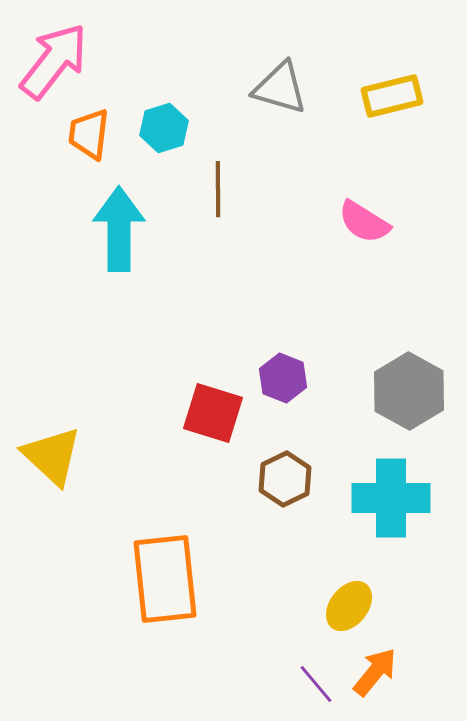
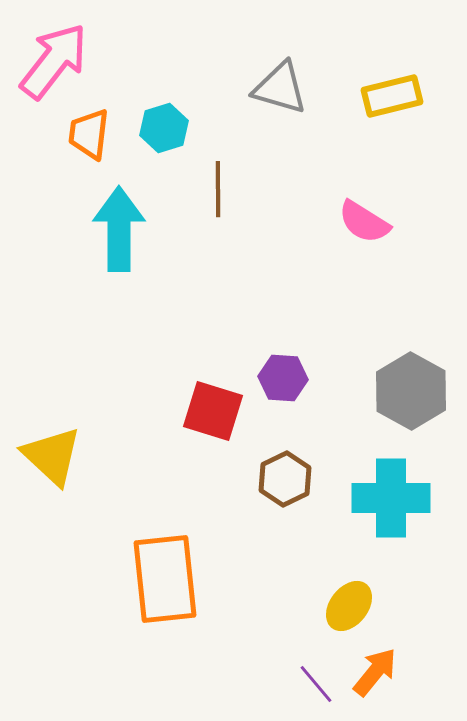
purple hexagon: rotated 18 degrees counterclockwise
gray hexagon: moved 2 px right
red square: moved 2 px up
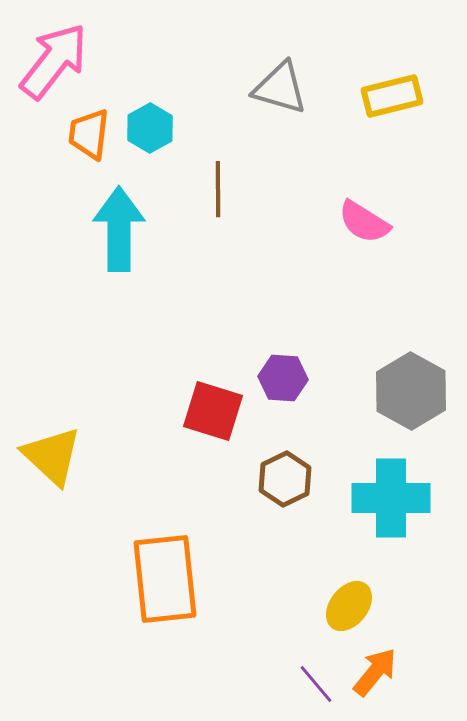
cyan hexagon: moved 14 px left; rotated 12 degrees counterclockwise
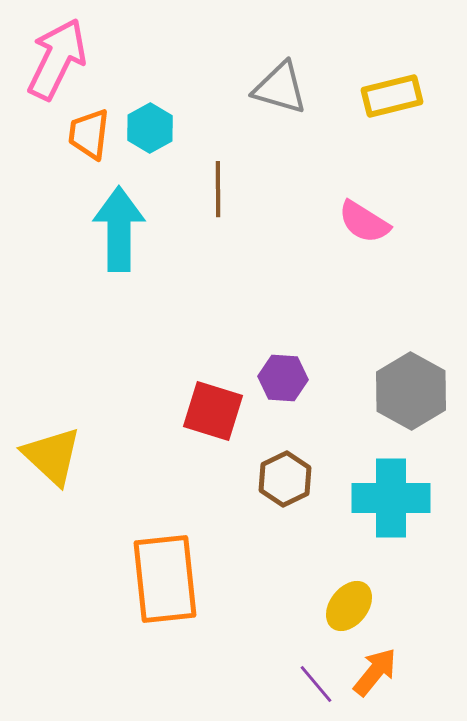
pink arrow: moved 3 px right, 2 px up; rotated 12 degrees counterclockwise
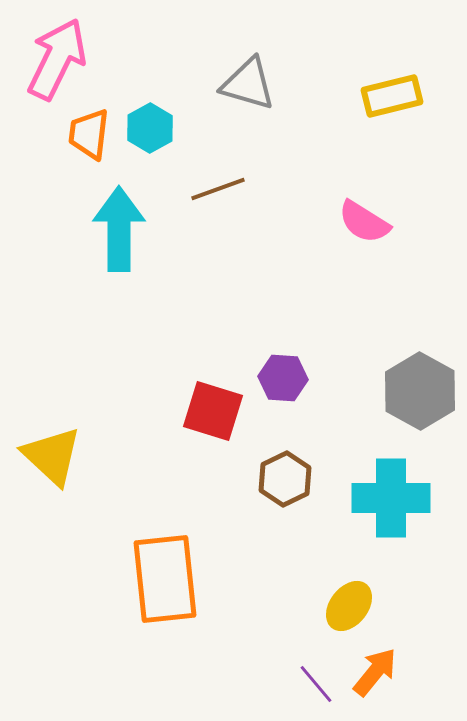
gray triangle: moved 32 px left, 4 px up
brown line: rotated 70 degrees clockwise
gray hexagon: moved 9 px right
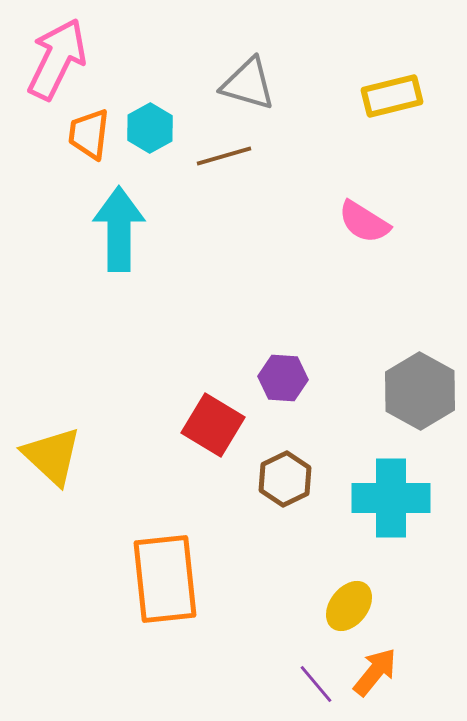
brown line: moved 6 px right, 33 px up; rotated 4 degrees clockwise
red square: moved 14 px down; rotated 14 degrees clockwise
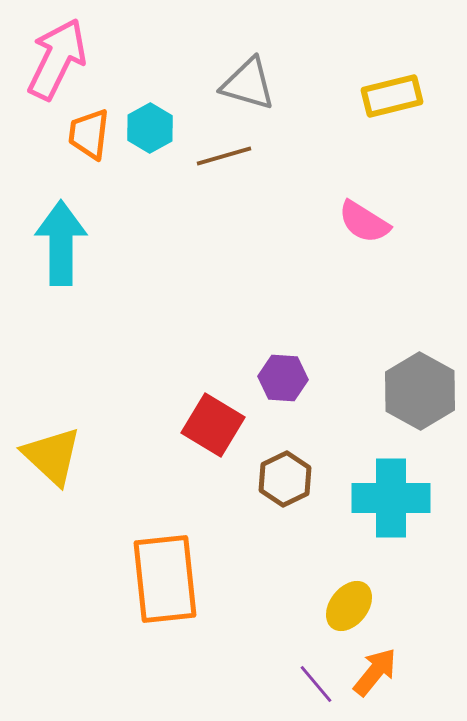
cyan arrow: moved 58 px left, 14 px down
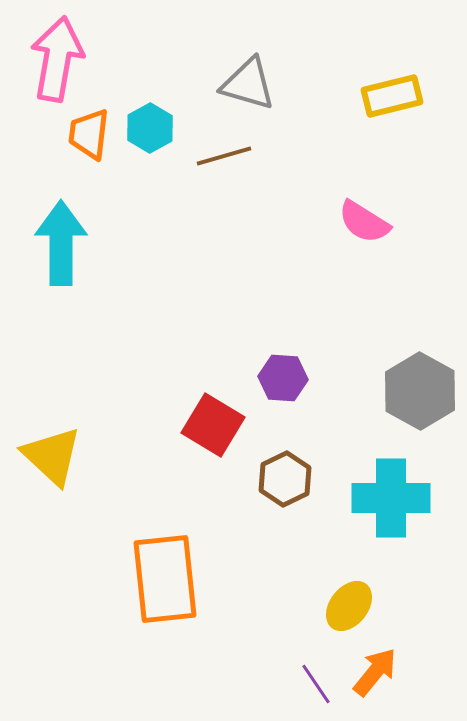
pink arrow: rotated 16 degrees counterclockwise
purple line: rotated 6 degrees clockwise
